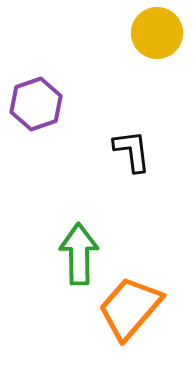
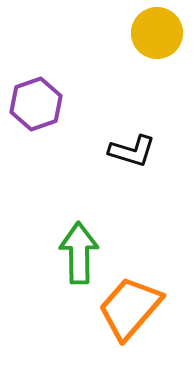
black L-shape: rotated 114 degrees clockwise
green arrow: moved 1 px up
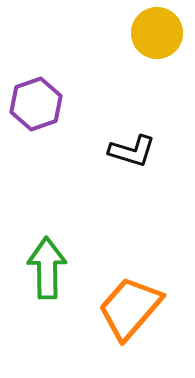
green arrow: moved 32 px left, 15 px down
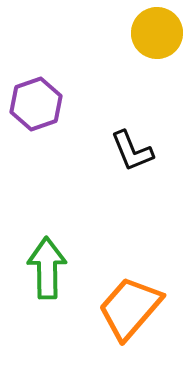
black L-shape: rotated 51 degrees clockwise
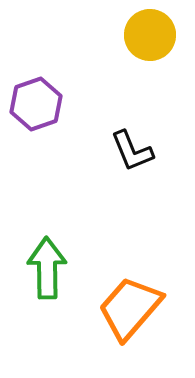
yellow circle: moved 7 px left, 2 px down
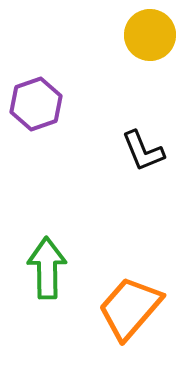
black L-shape: moved 11 px right
